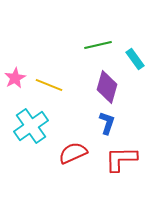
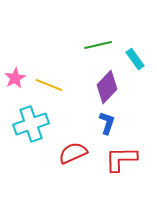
purple diamond: rotated 28 degrees clockwise
cyan cross: moved 2 px up; rotated 16 degrees clockwise
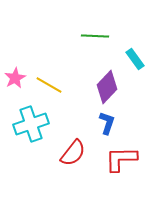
green line: moved 3 px left, 9 px up; rotated 16 degrees clockwise
yellow line: rotated 8 degrees clockwise
red semicircle: rotated 152 degrees clockwise
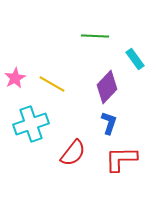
yellow line: moved 3 px right, 1 px up
blue L-shape: moved 2 px right
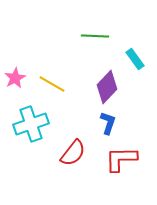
blue L-shape: moved 1 px left
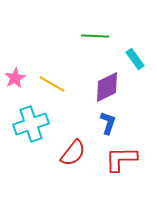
purple diamond: rotated 20 degrees clockwise
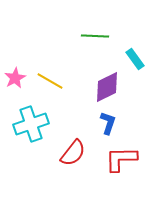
yellow line: moved 2 px left, 3 px up
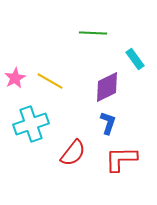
green line: moved 2 px left, 3 px up
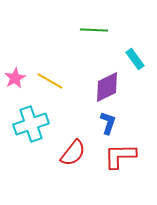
green line: moved 1 px right, 3 px up
red L-shape: moved 1 px left, 3 px up
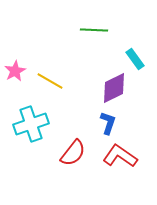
pink star: moved 7 px up
purple diamond: moved 7 px right, 1 px down
red L-shape: rotated 36 degrees clockwise
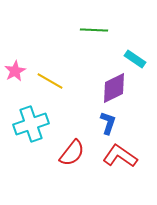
cyan rectangle: rotated 20 degrees counterclockwise
red semicircle: moved 1 px left
